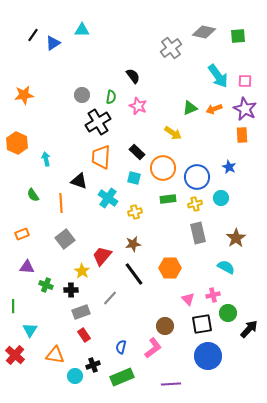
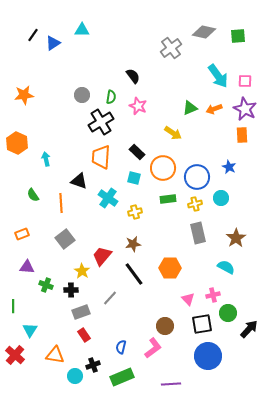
black cross at (98, 122): moved 3 px right
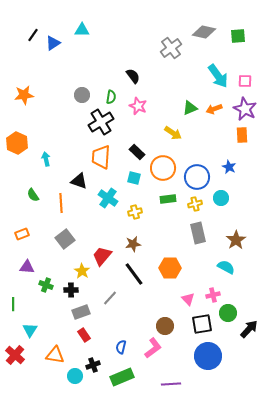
brown star at (236, 238): moved 2 px down
green line at (13, 306): moved 2 px up
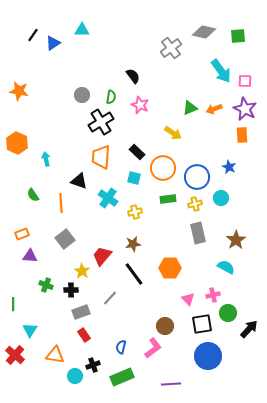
cyan arrow at (218, 76): moved 3 px right, 5 px up
orange star at (24, 95): moved 5 px left, 4 px up; rotated 18 degrees clockwise
pink star at (138, 106): moved 2 px right, 1 px up
purple triangle at (27, 267): moved 3 px right, 11 px up
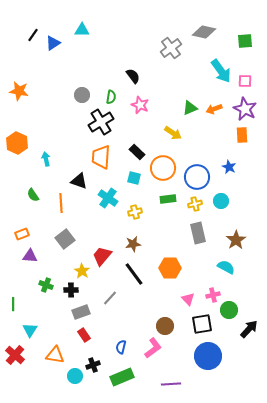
green square at (238, 36): moved 7 px right, 5 px down
cyan circle at (221, 198): moved 3 px down
green circle at (228, 313): moved 1 px right, 3 px up
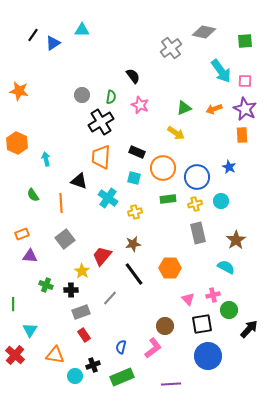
green triangle at (190, 108): moved 6 px left
yellow arrow at (173, 133): moved 3 px right
black rectangle at (137, 152): rotated 21 degrees counterclockwise
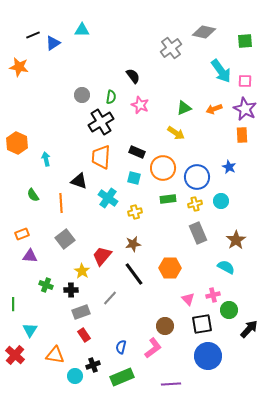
black line at (33, 35): rotated 32 degrees clockwise
orange star at (19, 91): moved 24 px up
gray rectangle at (198, 233): rotated 10 degrees counterclockwise
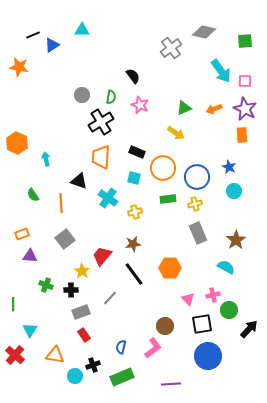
blue triangle at (53, 43): moved 1 px left, 2 px down
cyan circle at (221, 201): moved 13 px right, 10 px up
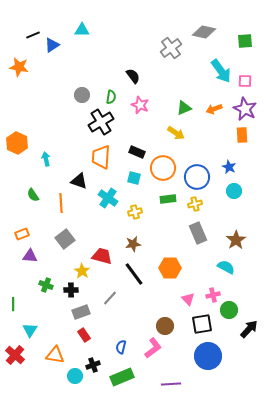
red trapezoid at (102, 256): rotated 65 degrees clockwise
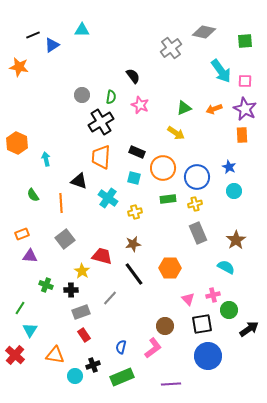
green line at (13, 304): moved 7 px right, 4 px down; rotated 32 degrees clockwise
black arrow at (249, 329): rotated 12 degrees clockwise
